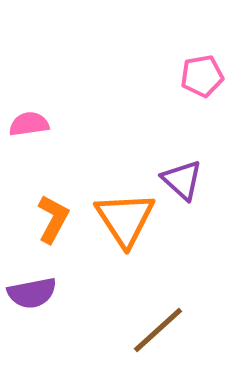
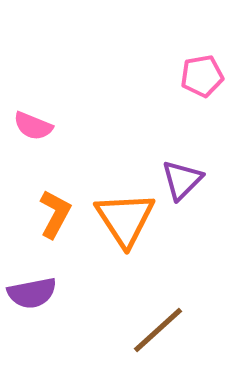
pink semicircle: moved 4 px right, 2 px down; rotated 150 degrees counterclockwise
purple triangle: rotated 33 degrees clockwise
orange L-shape: moved 2 px right, 5 px up
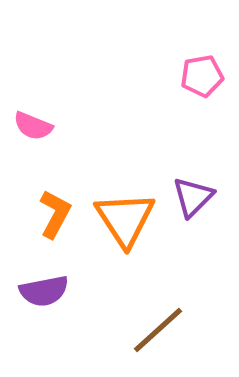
purple triangle: moved 11 px right, 17 px down
purple semicircle: moved 12 px right, 2 px up
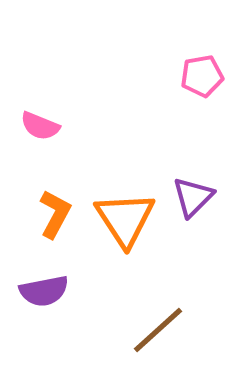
pink semicircle: moved 7 px right
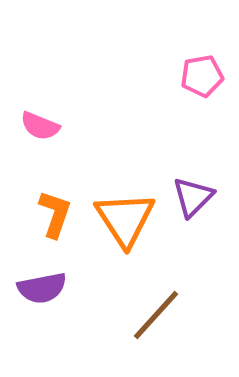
orange L-shape: rotated 9 degrees counterclockwise
purple semicircle: moved 2 px left, 3 px up
brown line: moved 2 px left, 15 px up; rotated 6 degrees counterclockwise
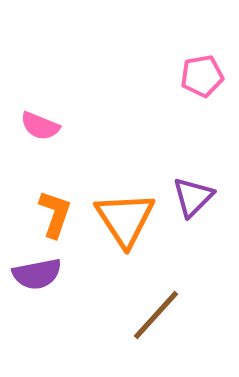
purple semicircle: moved 5 px left, 14 px up
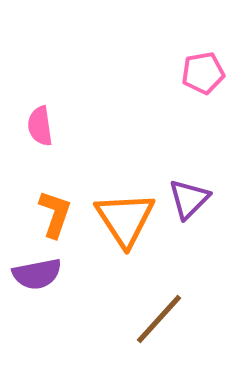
pink pentagon: moved 1 px right, 3 px up
pink semicircle: rotated 60 degrees clockwise
purple triangle: moved 4 px left, 2 px down
brown line: moved 3 px right, 4 px down
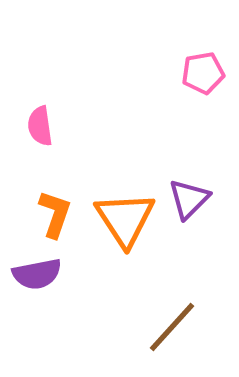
brown line: moved 13 px right, 8 px down
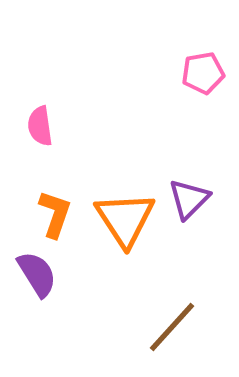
purple semicircle: rotated 111 degrees counterclockwise
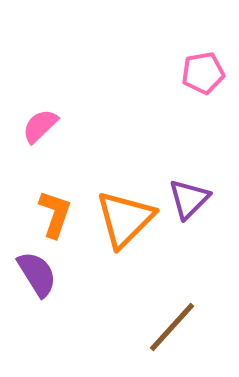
pink semicircle: rotated 54 degrees clockwise
orange triangle: rotated 18 degrees clockwise
